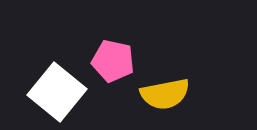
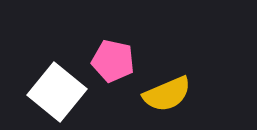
yellow semicircle: moved 2 px right; rotated 12 degrees counterclockwise
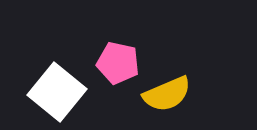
pink pentagon: moved 5 px right, 2 px down
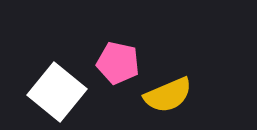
yellow semicircle: moved 1 px right, 1 px down
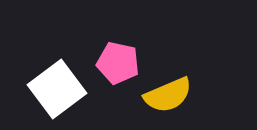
white square: moved 3 px up; rotated 14 degrees clockwise
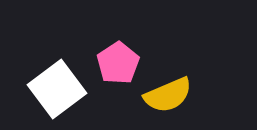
pink pentagon: rotated 27 degrees clockwise
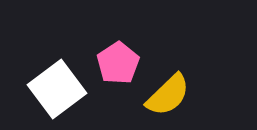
yellow semicircle: rotated 21 degrees counterclockwise
